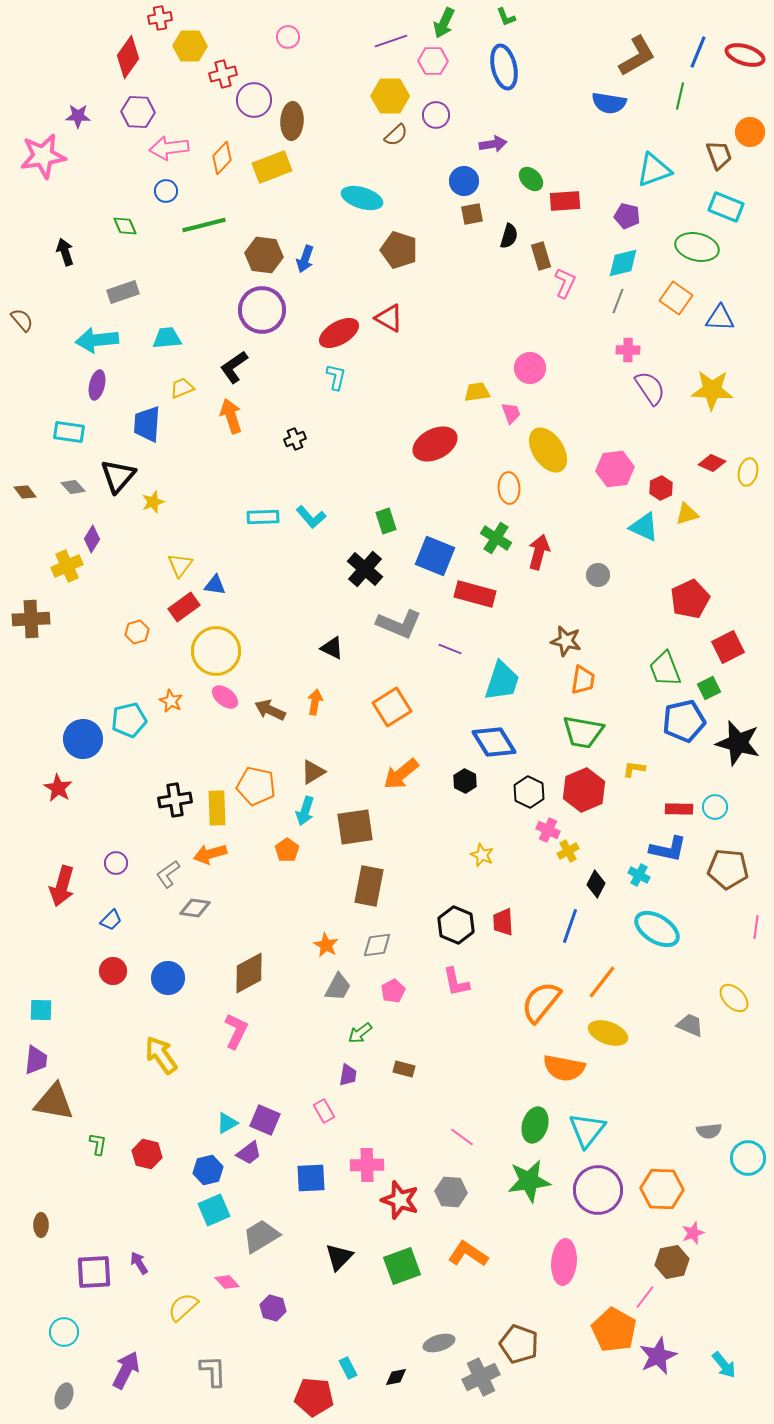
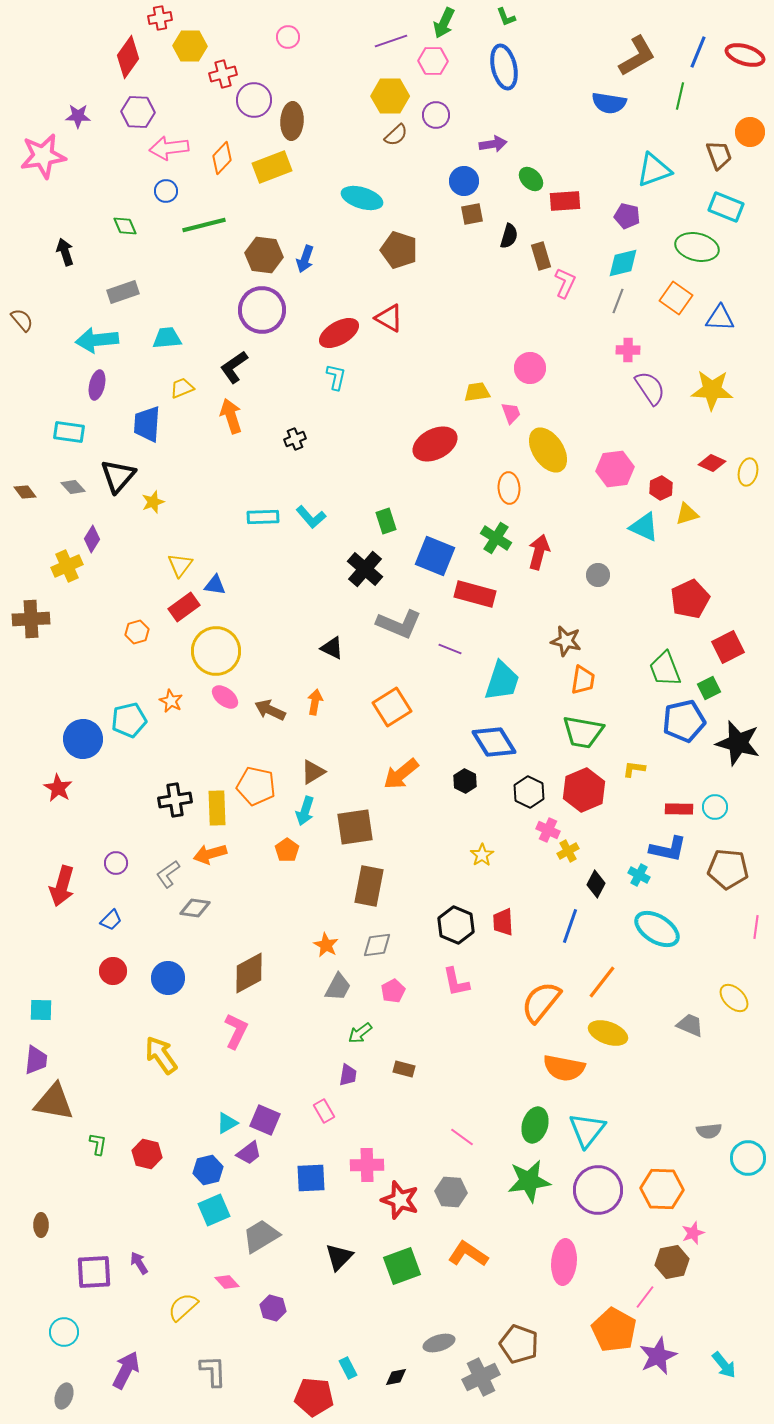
yellow star at (482, 855): rotated 15 degrees clockwise
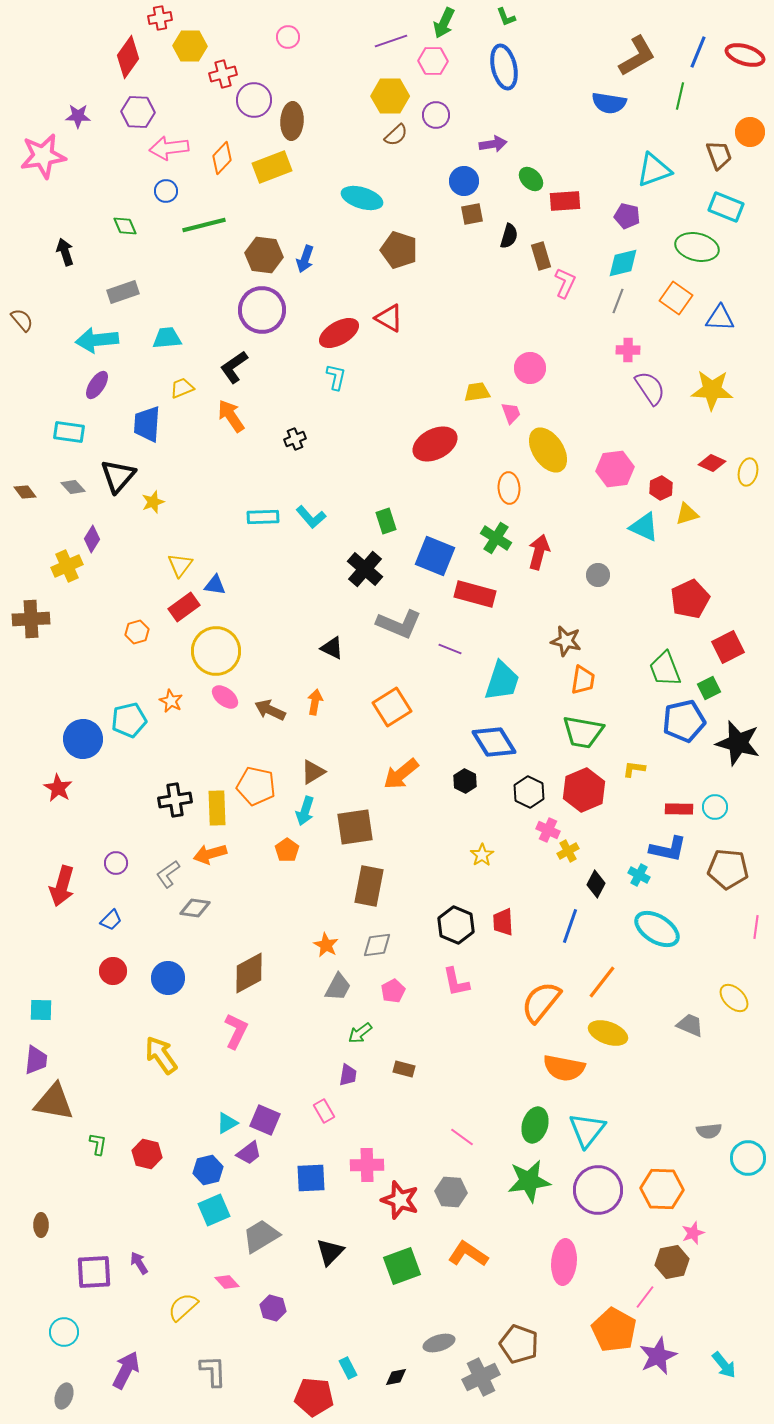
purple ellipse at (97, 385): rotated 20 degrees clockwise
orange arrow at (231, 416): rotated 16 degrees counterclockwise
black triangle at (339, 1257): moved 9 px left, 5 px up
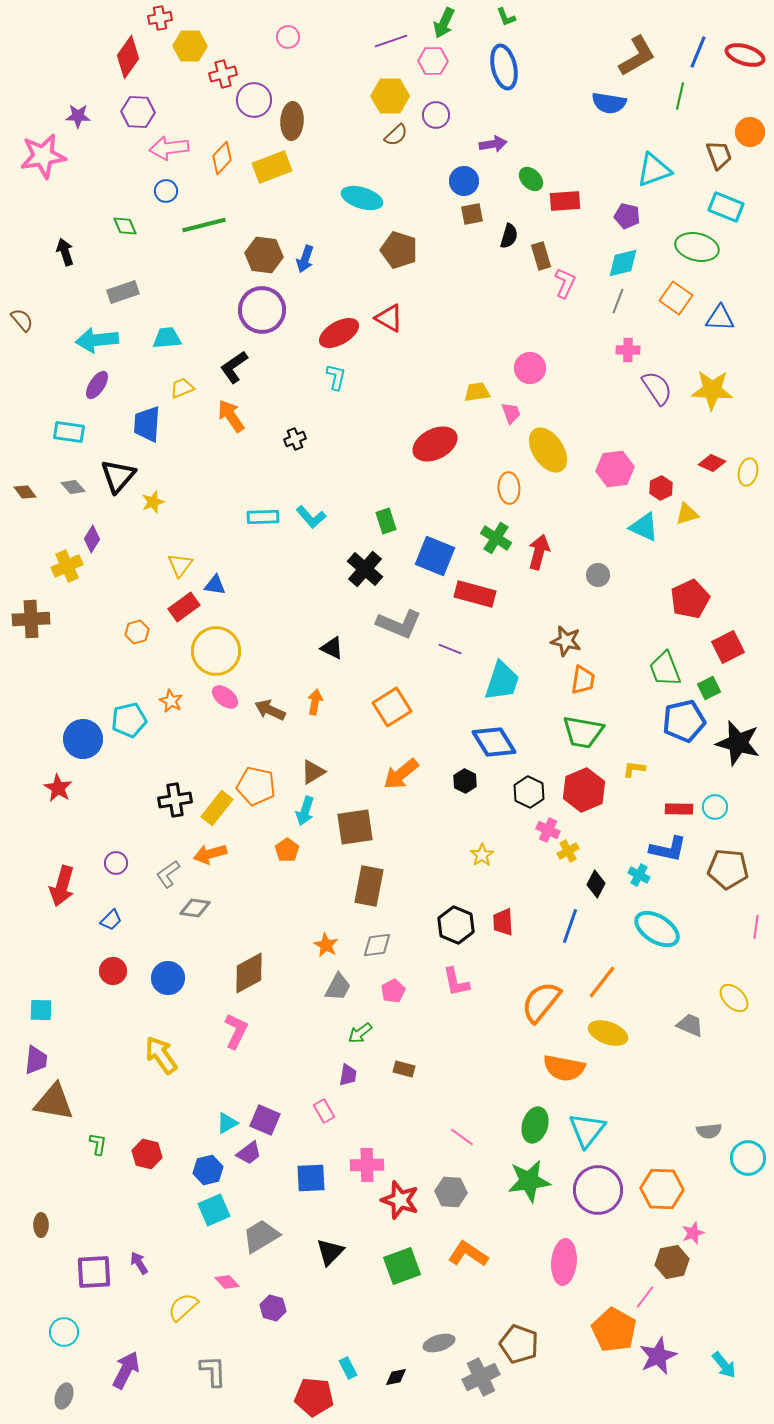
purple semicircle at (650, 388): moved 7 px right
yellow rectangle at (217, 808): rotated 40 degrees clockwise
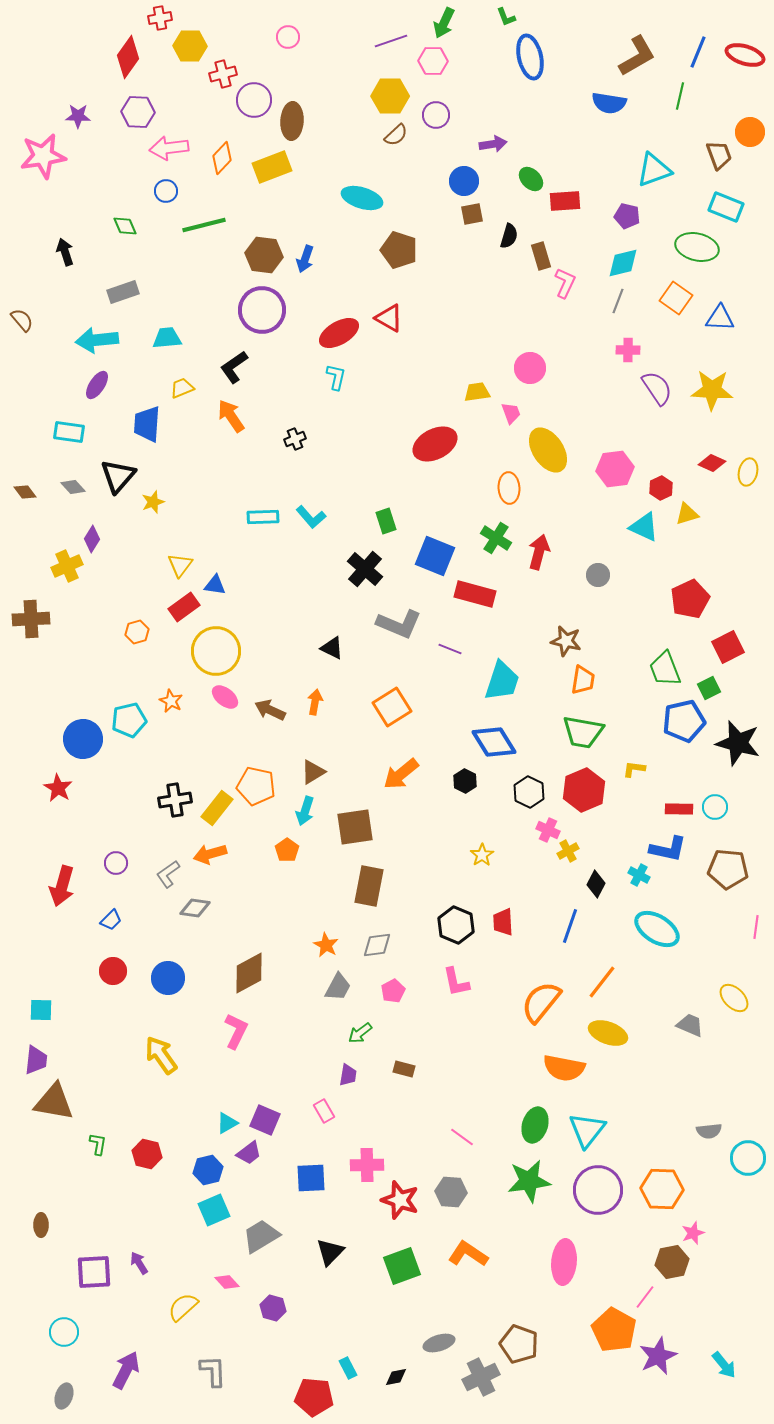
blue ellipse at (504, 67): moved 26 px right, 10 px up
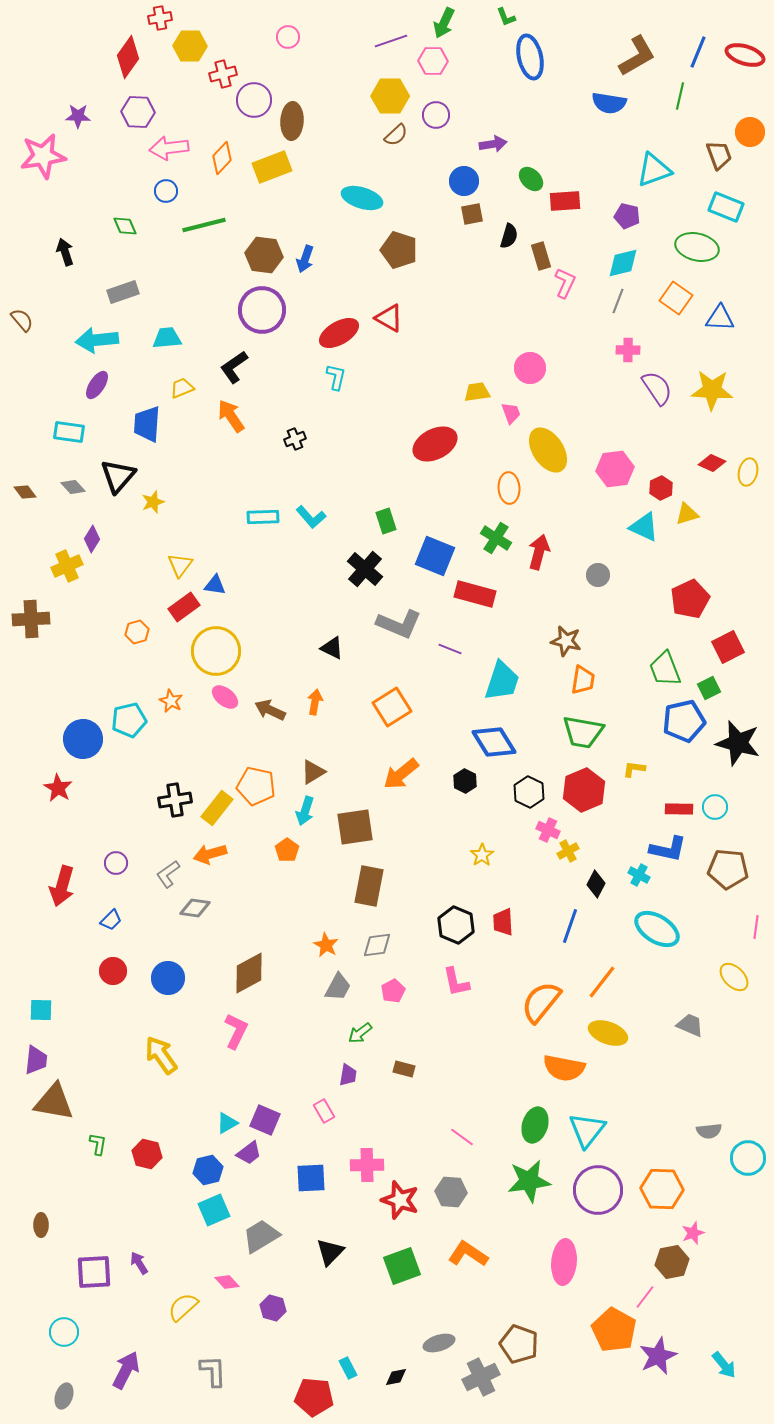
yellow ellipse at (734, 998): moved 21 px up
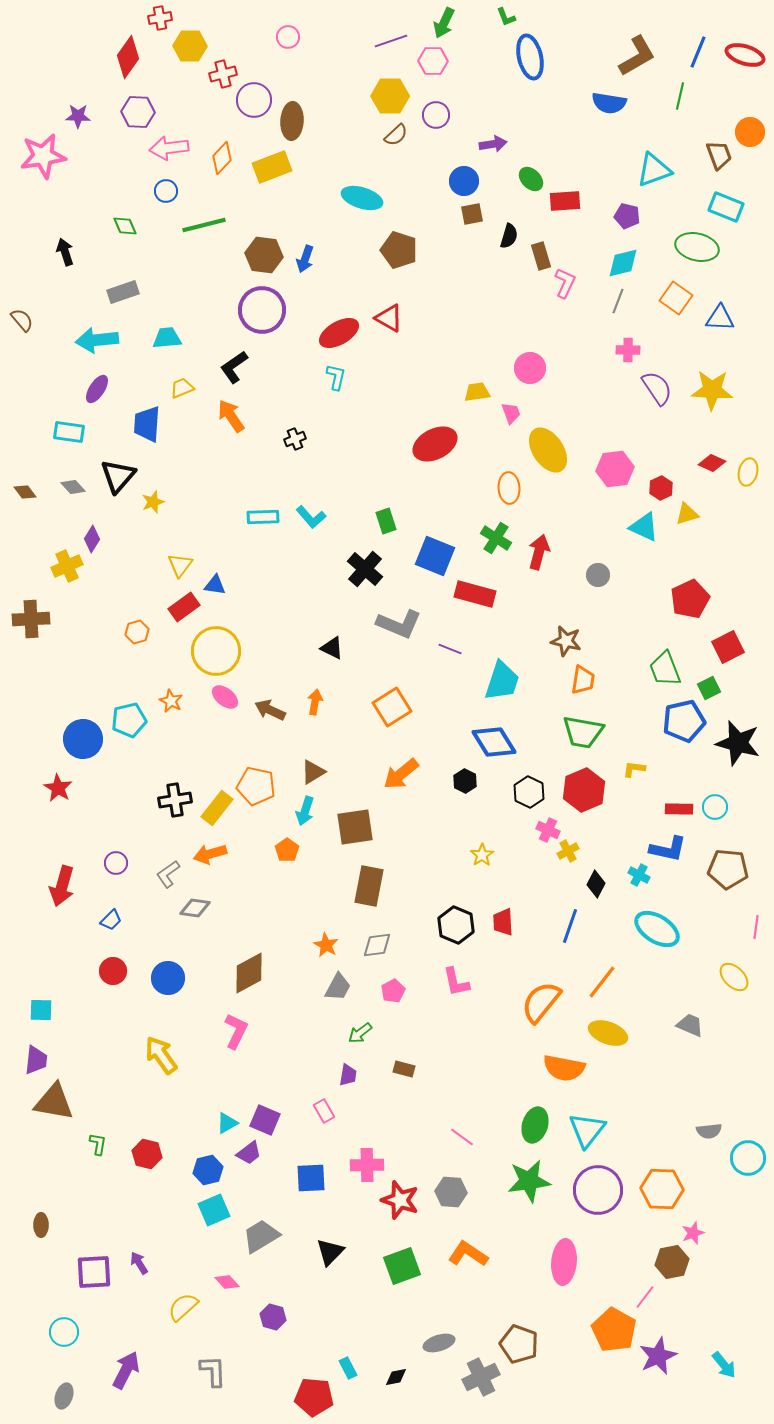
purple ellipse at (97, 385): moved 4 px down
purple hexagon at (273, 1308): moved 9 px down
